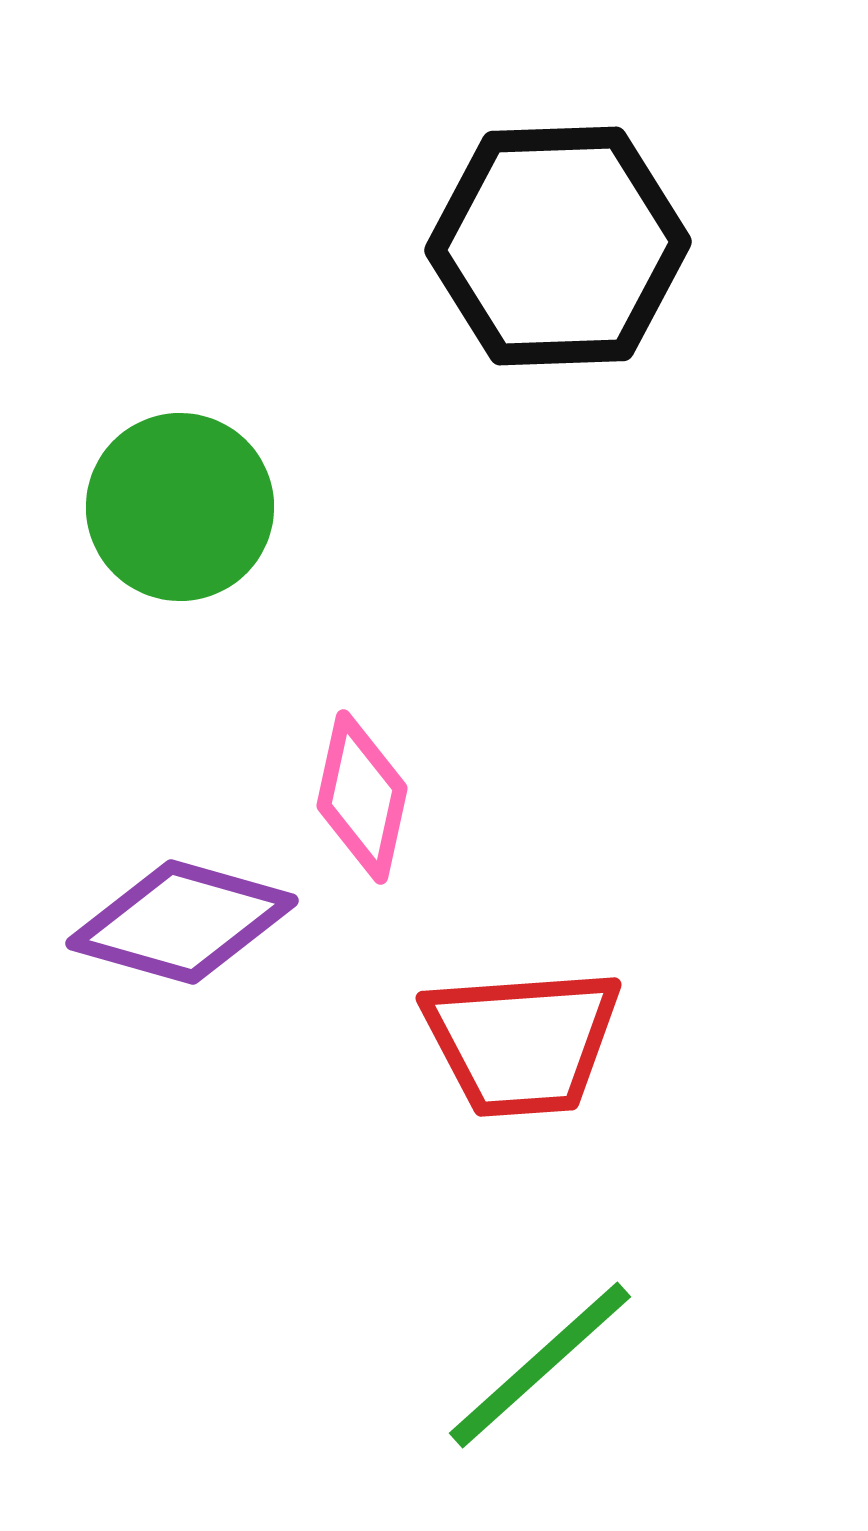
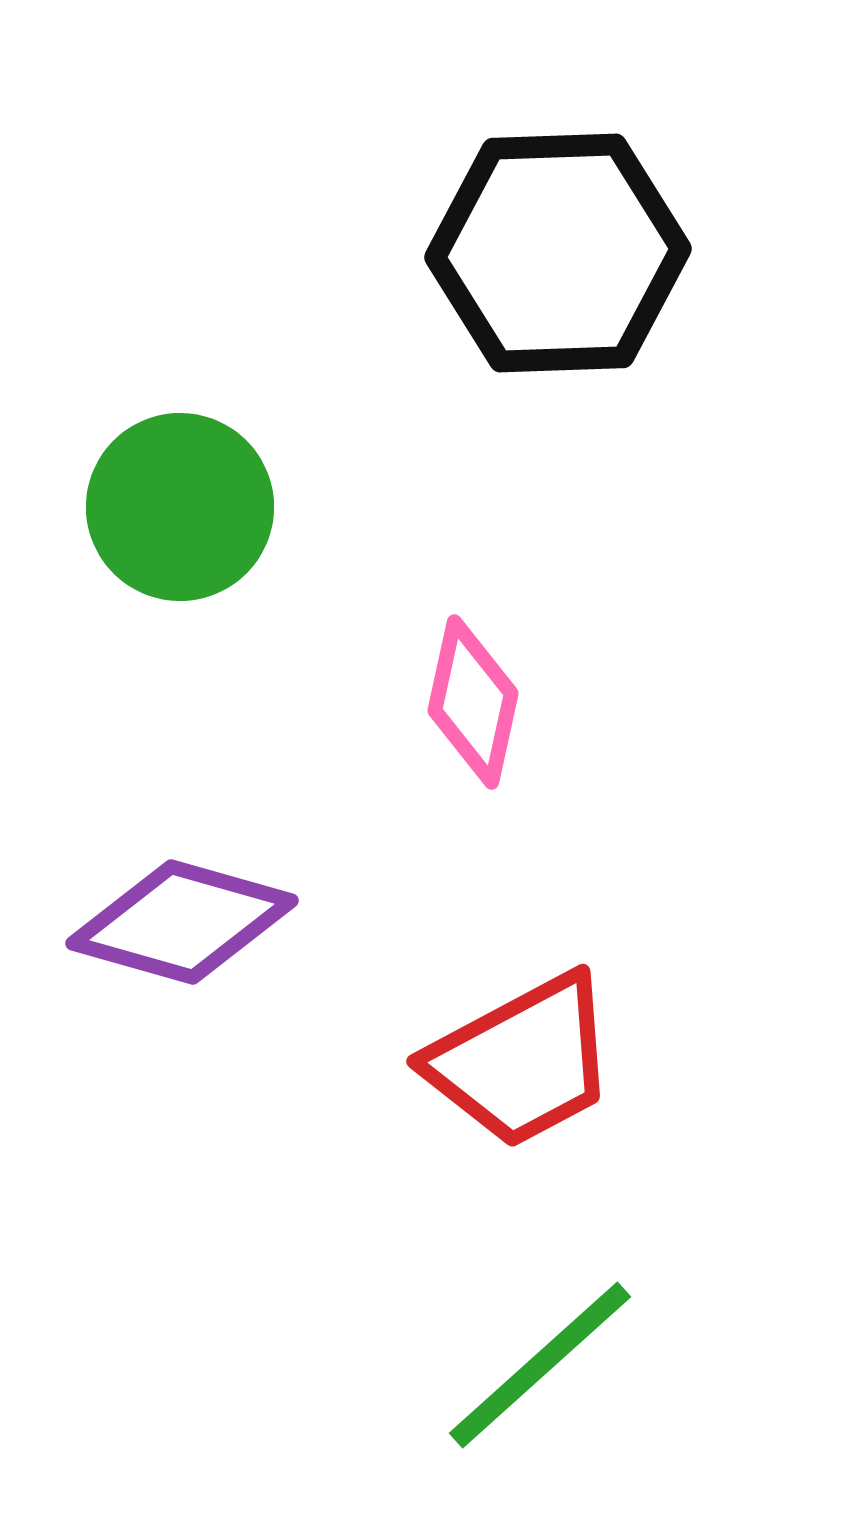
black hexagon: moved 7 px down
pink diamond: moved 111 px right, 95 px up
red trapezoid: moved 19 px down; rotated 24 degrees counterclockwise
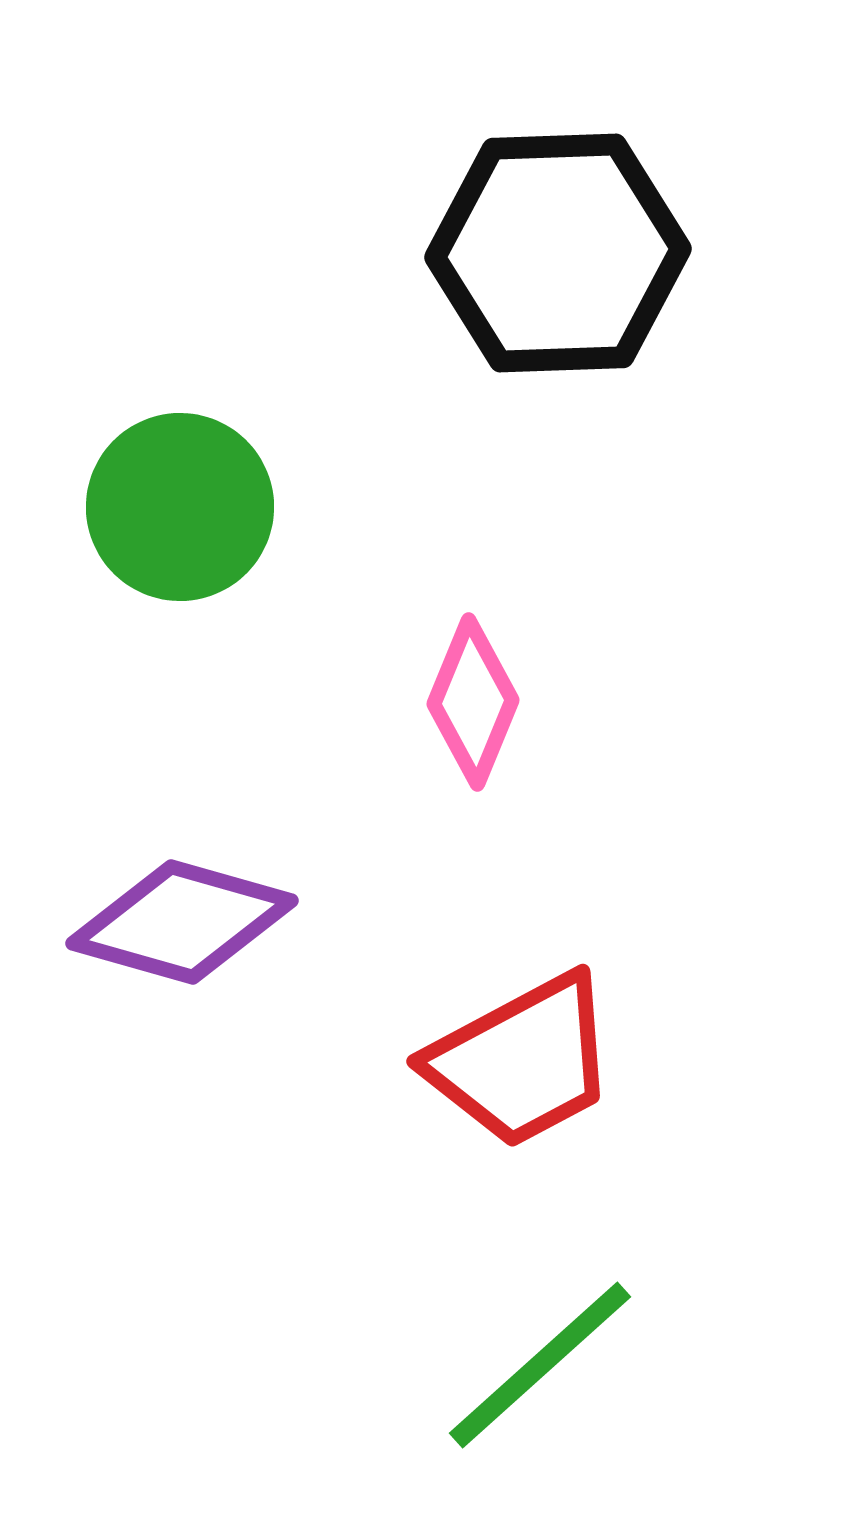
pink diamond: rotated 10 degrees clockwise
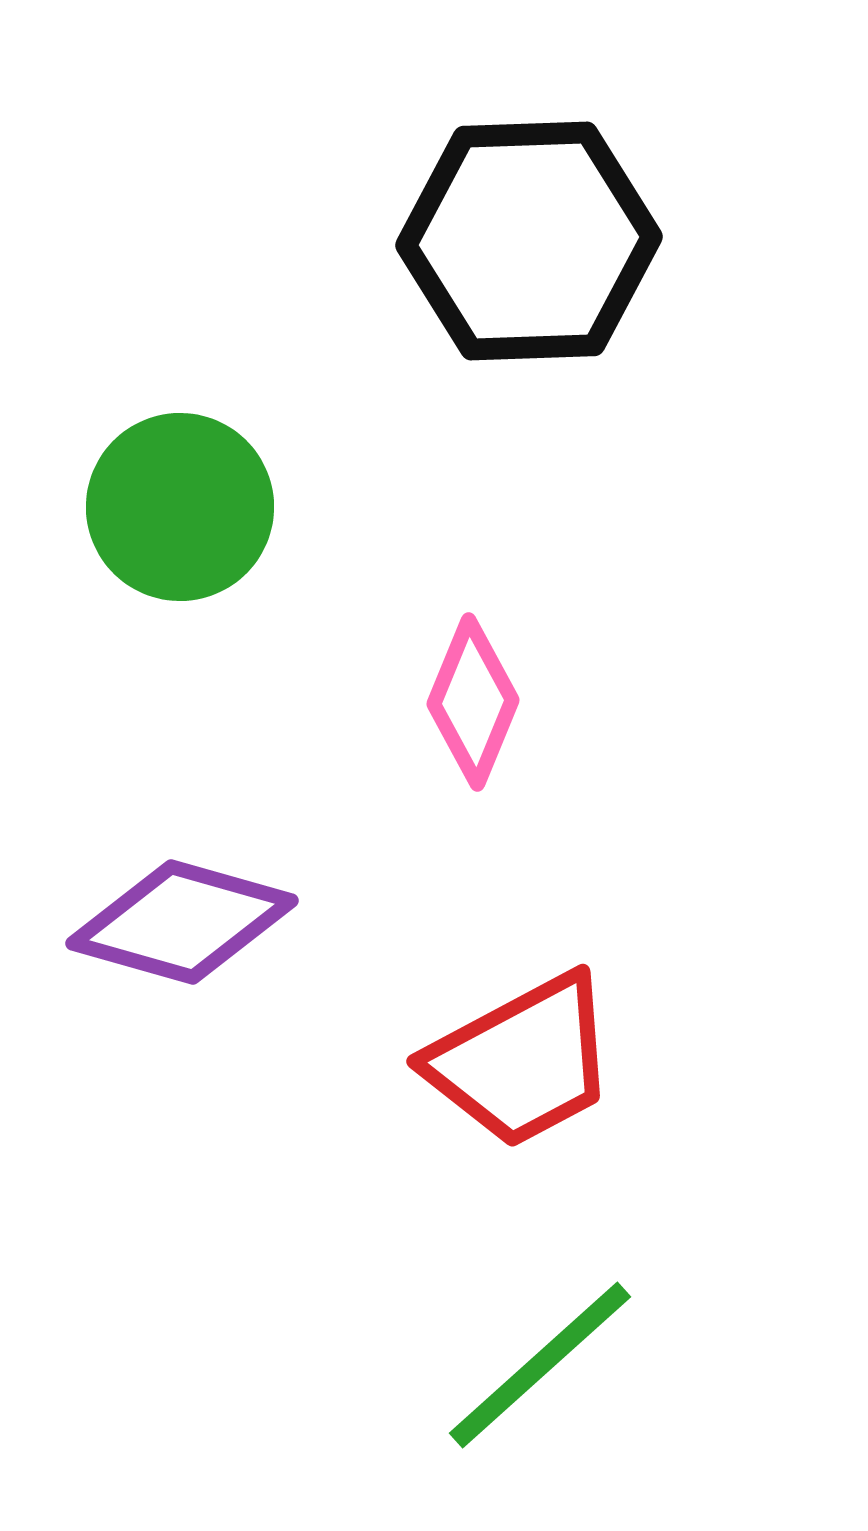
black hexagon: moved 29 px left, 12 px up
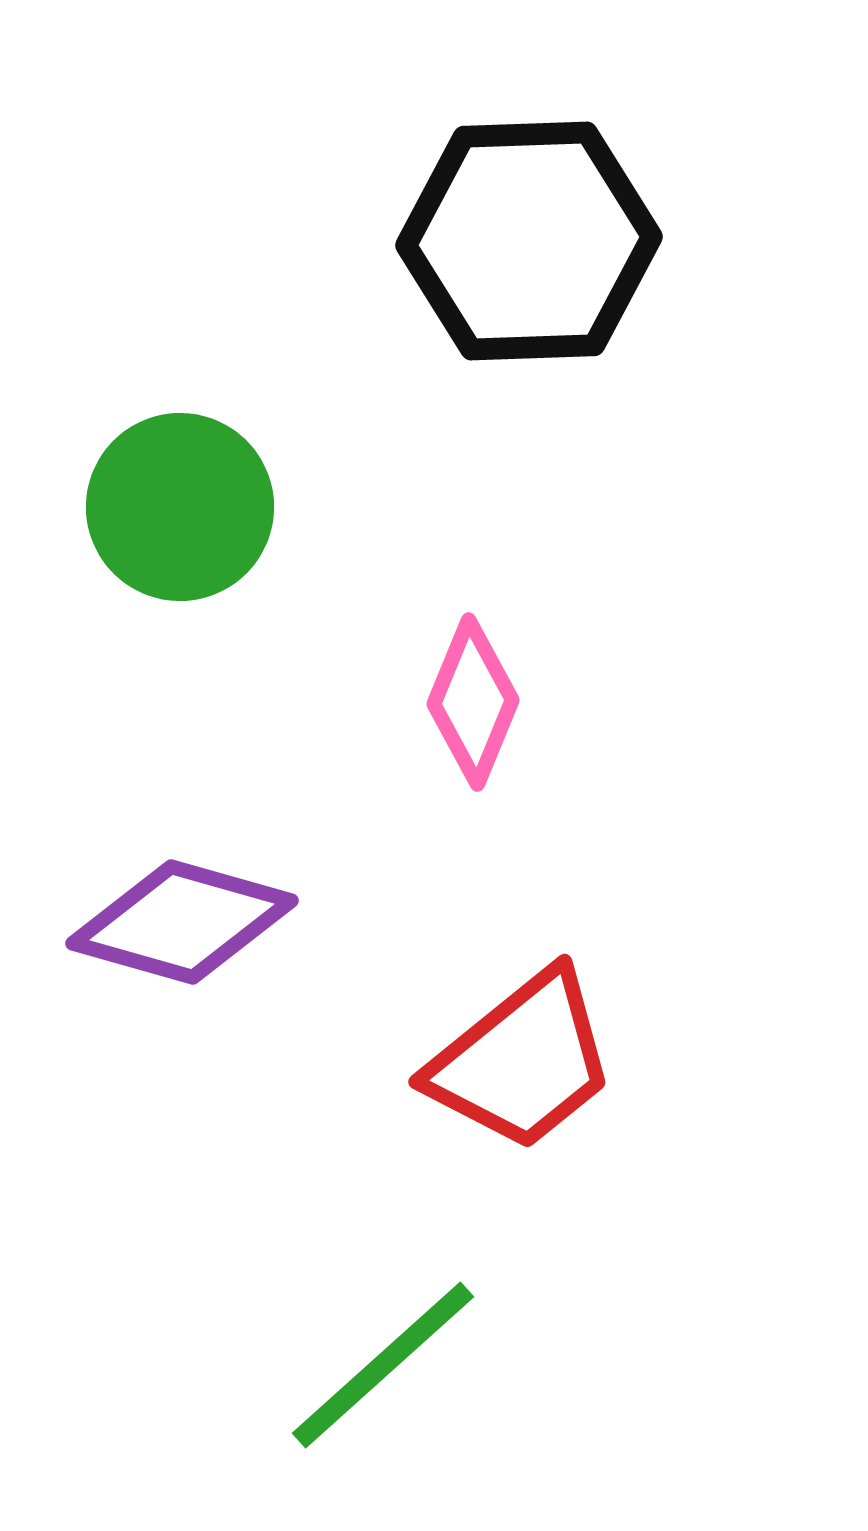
red trapezoid: rotated 11 degrees counterclockwise
green line: moved 157 px left
